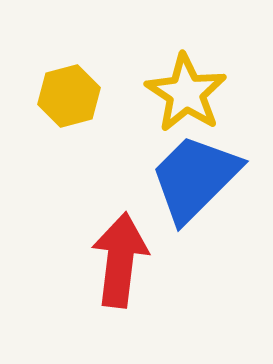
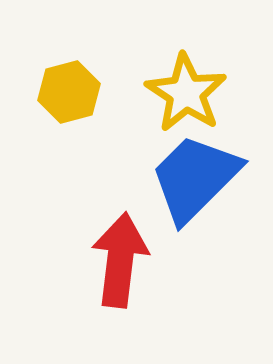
yellow hexagon: moved 4 px up
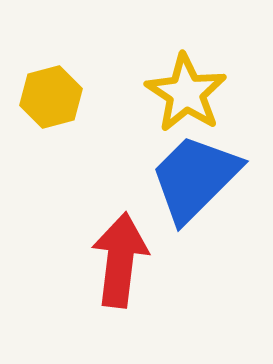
yellow hexagon: moved 18 px left, 5 px down
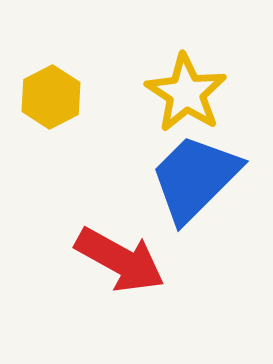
yellow hexagon: rotated 12 degrees counterclockwise
red arrow: rotated 112 degrees clockwise
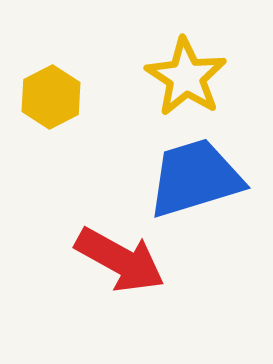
yellow star: moved 16 px up
blue trapezoid: rotated 28 degrees clockwise
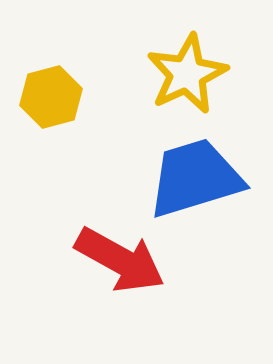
yellow star: moved 1 px right, 3 px up; rotated 14 degrees clockwise
yellow hexagon: rotated 12 degrees clockwise
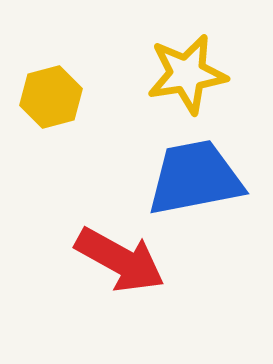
yellow star: rotated 16 degrees clockwise
blue trapezoid: rotated 6 degrees clockwise
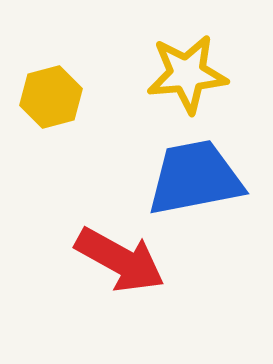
yellow star: rotated 4 degrees clockwise
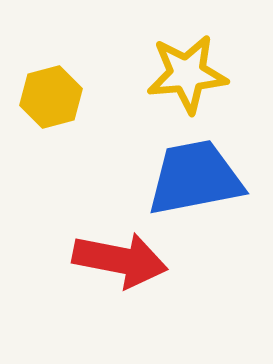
red arrow: rotated 18 degrees counterclockwise
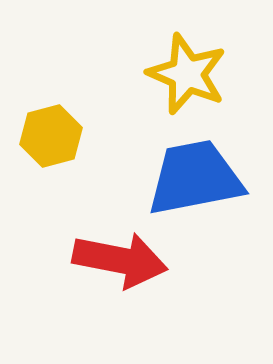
yellow star: rotated 28 degrees clockwise
yellow hexagon: moved 39 px down
